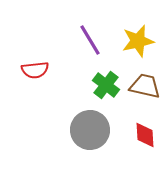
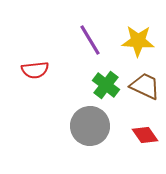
yellow star: rotated 16 degrees clockwise
brown trapezoid: rotated 12 degrees clockwise
gray circle: moved 4 px up
red diamond: rotated 32 degrees counterclockwise
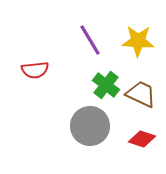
brown trapezoid: moved 4 px left, 8 px down
red diamond: moved 3 px left, 4 px down; rotated 36 degrees counterclockwise
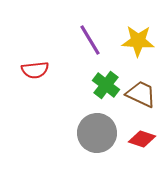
gray circle: moved 7 px right, 7 px down
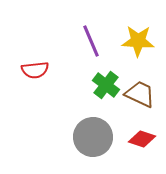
purple line: moved 1 px right, 1 px down; rotated 8 degrees clockwise
brown trapezoid: moved 1 px left
gray circle: moved 4 px left, 4 px down
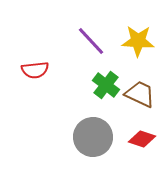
purple line: rotated 20 degrees counterclockwise
